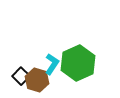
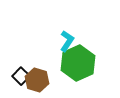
cyan L-shape: moved 15 px right, 23 px up
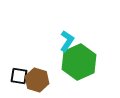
green hexagon: moved 1 px right, 1 px up
black square: moved 2 px left; rotated 36 degrees counterclockwise
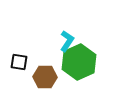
black square: moved 14 px up
brown hexagon: moved 8 px right, 3 px up; rotated 15 degrees counterclockwise
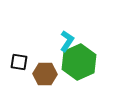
brown hexagon: moved 3 px up
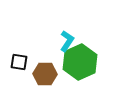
green hexagon: moved 1 px right
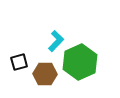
cyan L-shape: moved 11 px left; rotated 10 degrees clockwise
black square: rotated 24 degrees counterclockwise
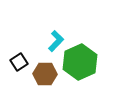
black square: rotated 18 degrees counterclockwise
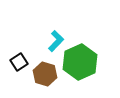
brown hexagon: rotated 15 degrees clockwise
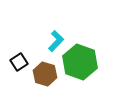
green hexagon: rotated 16 degrees counterclockwise
